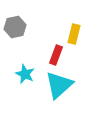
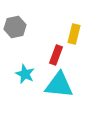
cyan triangle: rotated 48 degrees clockwise
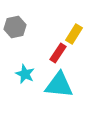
yellow rectangle: rotated 18 degrees clockwise
red rectangle: moved 2 px right, 2 px up; rotated 12 degrees clockwise
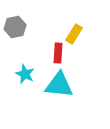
red rectangle: rotated 30 degrees counterclockwise
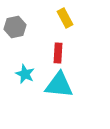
yellow rectangle: moved 9 px left, 16 px up; rotated 60 degrees counterclockwise
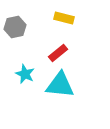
yellow rectangle: moved 1 px left; rotated 48 degrees counterclockwise
red rectangle: rotated 48 degrees clockwise
cyan triangle: moved 1 px right
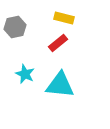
red rectangle: moved 10 px up
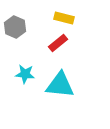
gray hexagon: rotated 25 degrees counterclockwise
cyan star: rotated 18 degrees counterclockwise
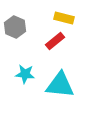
red rectangle: moved 3 px left, 2 px up
